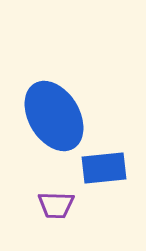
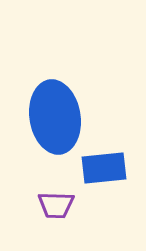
blue ellipse: moved 1 px right, 1 px down; rotated 22 degrees clockwise
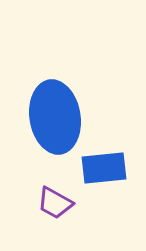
purple trapezoid: moved 1 px left, 2 px up; rotated 27 degrees clockwise
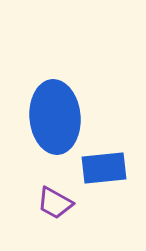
blue ellipse: rotated 4 degrees clockwise
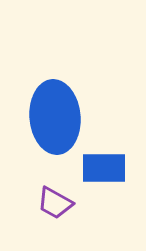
blue rectangle: rotated 6 degrees clockwise
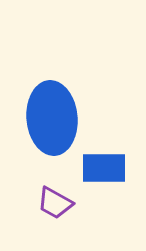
blue ellipse: moved 3 px left, 1 px down
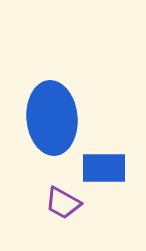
purple trapezoid: moved 8 px right
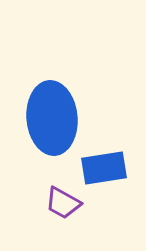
blue rectangle: rotated 9 degrees counterclockwise
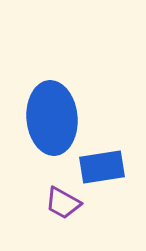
blue rectangle: moved 2 px left, 1 px up
